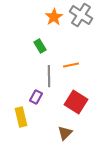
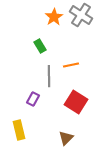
purple rectangle: moved 3 px left, 2 px down
yellow rectangle: moved 2 px left, 13 px down
brown triangle: moved 1 px right, 5 px down
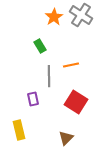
purple rectangle: rotated 40 degrees counterclockwise
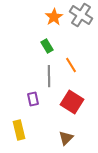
green rectangle: moved 7 px right
orange line: rotated 70 degrees clockwise
red square: moved 4 px left
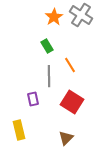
orange line: moved 1 px left
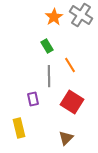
yellow rectangle: moved 2 px up
